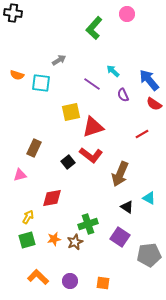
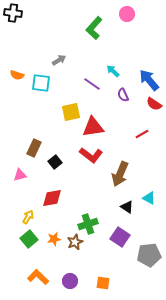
red triangle: rotated 10 degrees clockwise
black square: moved 13 px left
green square: moved 2 px right, 1 px up; rotated 24 degrees counterclockwise
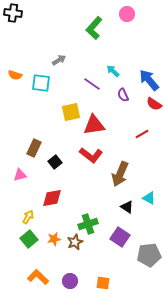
orange semicircle: moved 2 px left
red triangle: moved 1 px right, 2 px up
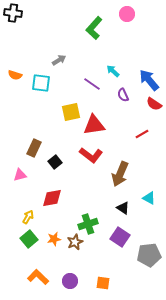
black triangle: moved 4 px left, 1 px down
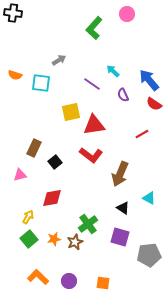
green cross: rotated 18 degrees counterclockwise
purple square: rotated 18 degrees counterclockwise
purple circle: moved 1 px left
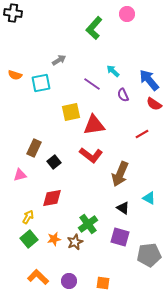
cyan square: rotated 18 degrees counterclockwise
black square: moved 1 px left
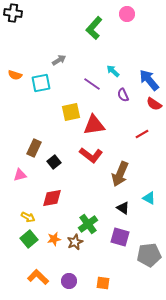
yellow arrow: rotated 88 degrees clockwise
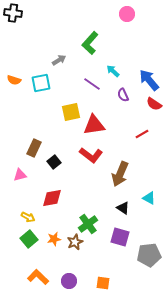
green L-shape: moved 4 px left, 15 px down
orange semicircle: moved 1 px left, 5 px down
